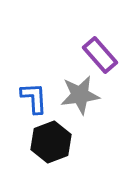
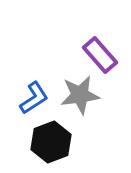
blue L-shape: rotated 60 degrees clockwise
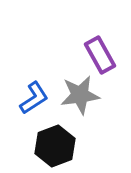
purple rectangle: rotated 12 degrees clockwise
black hexagon: moved 4 px right, 4 px down
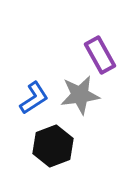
black hexagon: moved 2 px left
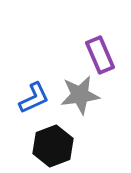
purple rectangle: rotated 6 degrees clockwise
blue L-shape: rotated 8 degrees clockwise
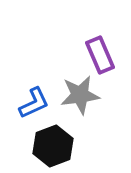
blue L-shape: moved 5 px down
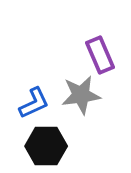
gray star: moved 1 px right
black hexagon: moved 7 px left; rotated 21 degrees clockwise
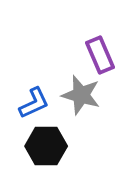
gray star: rotated 24 degrees clockwise
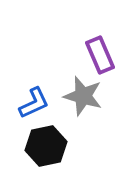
gray star: moved 2 px right, 1 px down
black hexagon: rotated 12 degrees counterclockwise
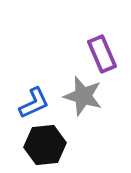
purple rectangle: moved 2 px right, 1 px up
black hexagon: moved 1 px left, 1 px up; rotated 6 degrees clockwise
